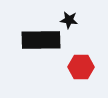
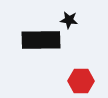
red hexagon: moved 14 px down
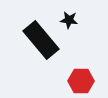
black rectangle: rotated 51 degrees clockwise
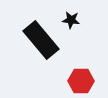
black star: moved 2 px right
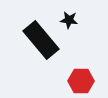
black star: moved 2 px left
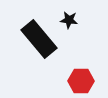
black rectangle: moved 2 px left, 1 px up
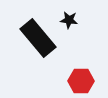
black rectangle: moved 1 px left, 1 px up
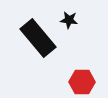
red hexagon: moved 1 px right, 1 px down
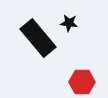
black star: moved 3 px down
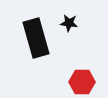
black rectangle: moved 2 px left; rotated 24 degrees clockwise
